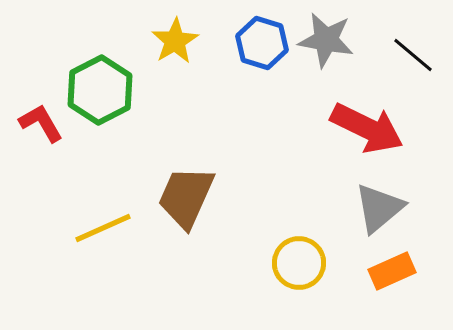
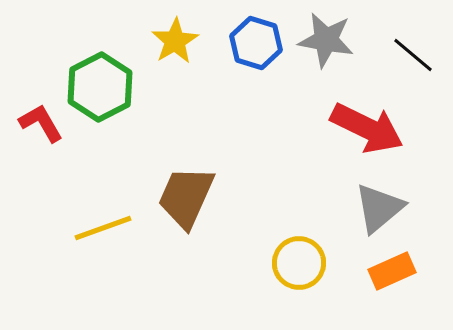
blue hexagon: moved 6 px left
green hexagon: moved 3 px up
yellow line: rotated 4 degrees clockwise
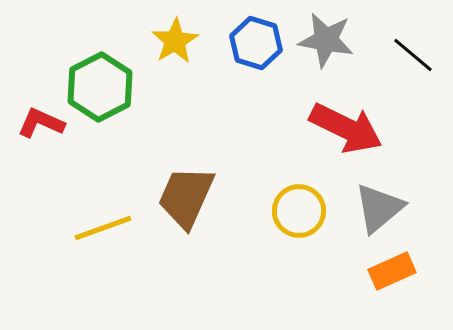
red L-shape: rotated 36 degrees counterclockwise
red arrow: moved 21 px left
yellow circle: moved 52 px up
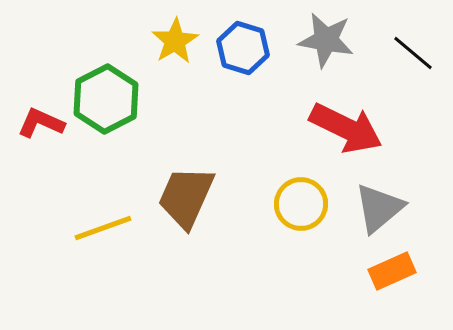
blue hexagon: moved 13 px left, 5 px down
black line: moved 2 px up
green hexagon: moved 6 px right, 12 px down
yellow circle: moved 2 px right, 7 px up
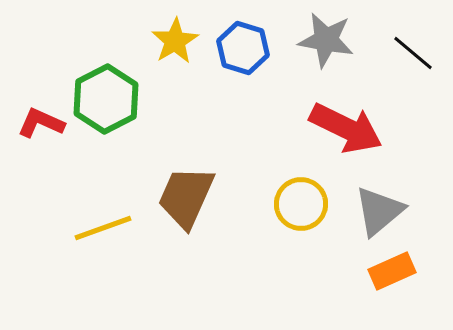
gray triangle: moved 3 px down
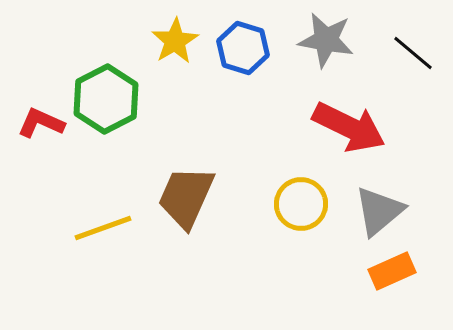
red arrow: moved 3 px right, 1 px up
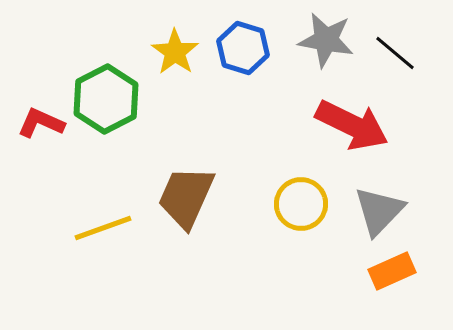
yellow star: moved 11 px down; rotated 6 degrees counterclockwise
black line: moved 18 px left
red arrow: moved 3 px right, 2 px up
gray triangle: rotated 6 degrees counterclockwise
